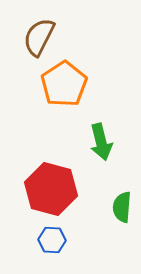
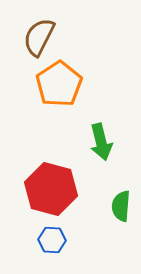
orange pentagon: moved 5 px left
green semicircle: moved 1 px left, 1 px up
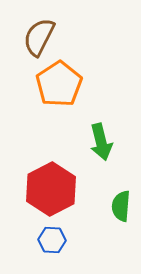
red hexagon: rotated 18 degrees clockwise
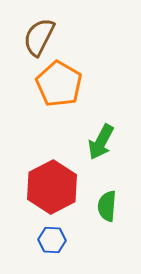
orange pentagon: rotated 9 degrees counterclockwise
green arrow: rotated 42 degrees clockwise
red hexagon: moved 1 px right, 2 px up
green semicircle: moved 14 px left
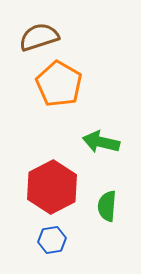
brown semicircle: rotated 45 degrees clockwise
green arrow: rotated 75 degrees clockwise
blue hexagon: rotated 12 degrees counterclockwise
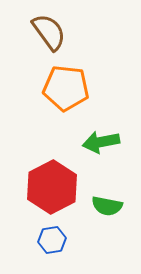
brown semicircle: moved 10 px right, 5 px up; rotated 72 degrees clockwise
orange pentagon: moved 7 px right, 4 px down; rotated 24 degrees counterclockwise
green arrow: rotated 24 degrees counterclockwise
green semicircle: rotated 84 degrees counterclockwise
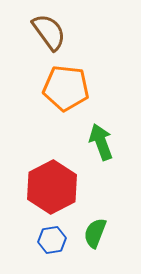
green arrow: rotated 81 degrees clockwise
green semicircle: moved 12 px left, 27 px down; rotated 100 degrees clockwise
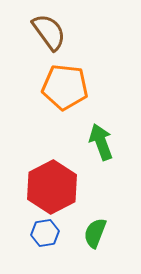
orange pentagon: moved 1 px left, 1 px up
blue hexagon: moved 7 px left, 7 px up
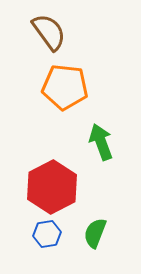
blue hexagon: moved 2 px right, 1 px down
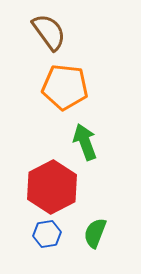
green arrow: moved 16 px left
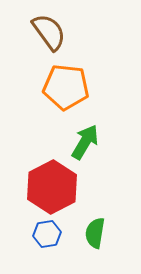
orange pentagon: moved 1 px right
green arrow: rotated 51 degrees clockwise
green semicircle: rotated 12 degrees counterclockwise
